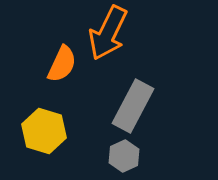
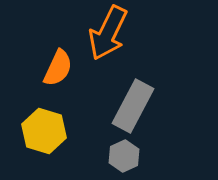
orange semicircle: moved 4 px left, 4 px down
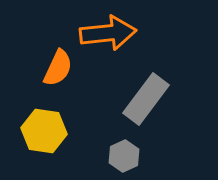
orange arrow: rotated 122 degrees counterclockwise
gray rectangle: moved 13 px right, 7 px up; rotated 9 degrees clockwise
yellow hexagon: rotated 9 degrees counterclockwise
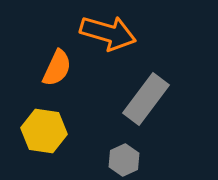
orange arrow: rotated 22 degrees clockwise
orange semicircle: moved 1 px left
gray hexagon: moved 4 px down
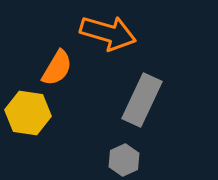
orange semicircle: rotated 6 degrees clockwise
gray rectangle: moved 4 px left, 1 px down; rotated 12 degrees counterclockwise
yellow hexagon: moved 16 px left, 18 px up
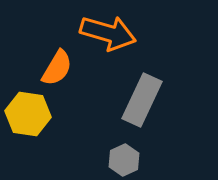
yellow hexagon: moved 1 px down
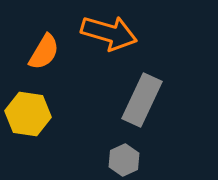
orange arrow: moved 1 px right
orange semicircle: moved 13 px left, 16 px up
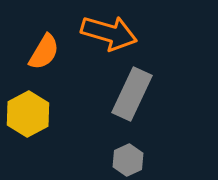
gray rectangle: moved 10 px left, 6 px up
yellow hexagon: rotated 24 degrees clockwise
gray hexagon: moved 4 px right
